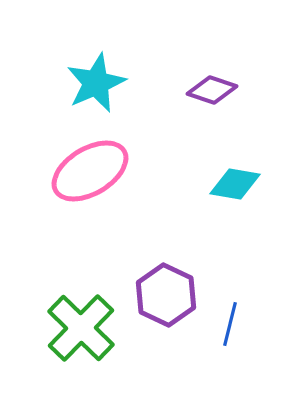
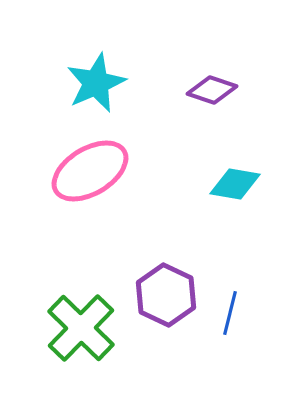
blue line: moved 11 px up
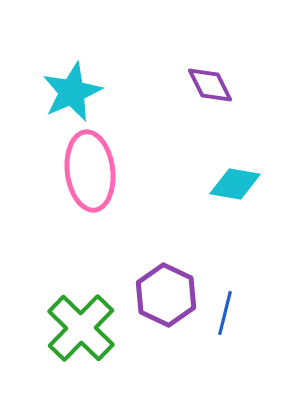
cyan star: moved 24 px left, 9 px down
purple diamond: moved 2 px left, 5 px up; rotated 45 degrees clockwise
pink ellipse: rotated 66 degrees counterclockwise
blue line: moved 5 px left
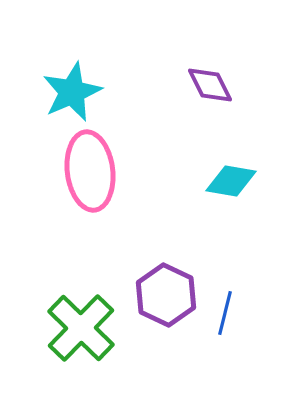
cyan diamond: moved 4 px left, 3 px up
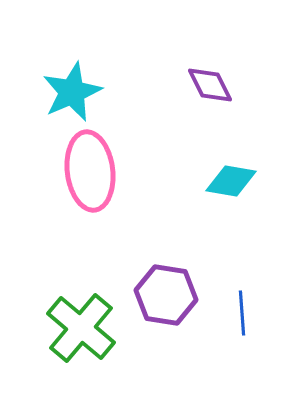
purple hexagon: rotated 16 degrees counterclockwise
blue line: moved 17 px right; rotated 18 degrees counterclockwise
green cross: rotated 4 degrees counterclockwise
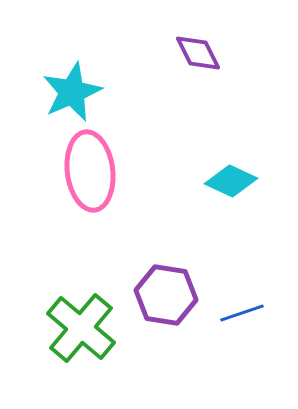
purple diamond: moved 12 px left, 32 px up
cyan diamond: rotated 15 degrees clockwise
blue line: rotated 75 degrees clockwise
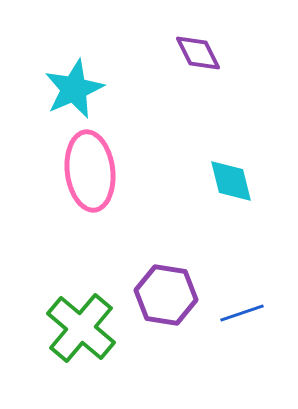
cyan star: moved 2 px right, 3 px up
cyan diamond: rotated 51 degrees clockwise
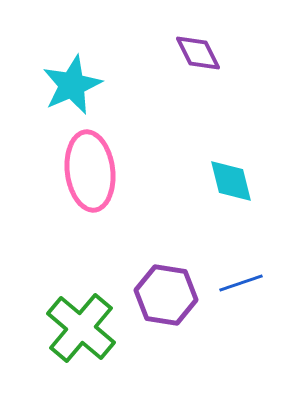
cyan star: moved 2 px left, 4 px up
blue line: moved 1 px left, 30 px up
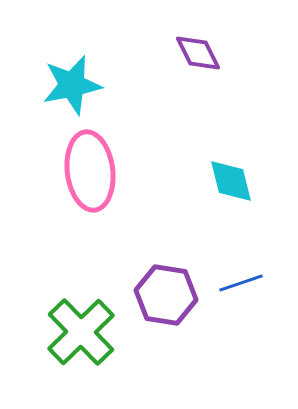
cyan star: rotated 12 degrees clockwise
green cross: moved 4 px down; rotated 6 degrees clockwise
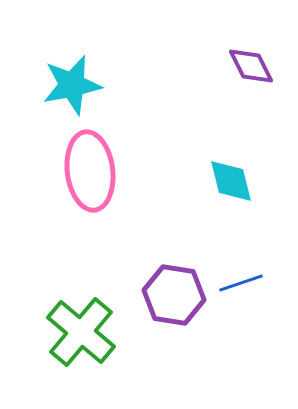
purple diamond: moved 53 px right, 13 px down
purple hexagon: moved 8 px right
green cross: rotated 6 degrees counterclockwise
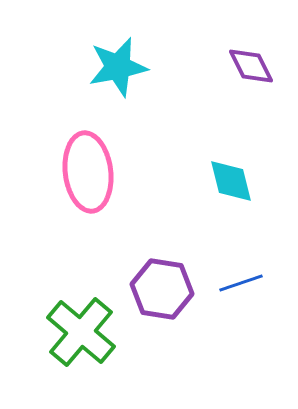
cyan star: moved 46 px right, 18 px up
pink ellipse: moved 2 px left, 1 px down
purple hexagon: moved 12 px left, 6 px up
